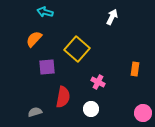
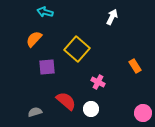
orange rectangle: moved 3 px up; rotated 40 degrees counterclockwise
red semicircle: moved 3 px right, 4 px down; rotated 60 degrees counterclockwise
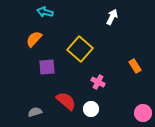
yellow square: moved 3 px right
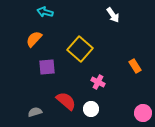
white arrow: moved 1 px right, 2 px up; rotated 119 degrees clockwise
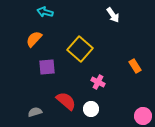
pink circle: moved 3 px down
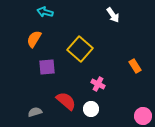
orange semicircle: rotated 12 degrees counterclockwise
pink cross: moved 2 px down
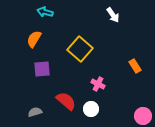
purple square: moved 5 px left, 2 px down
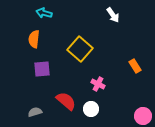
cyan arrow: moved 1 px left, 1 px down
orange semicircle: rotated 24 degrees counterclockwise
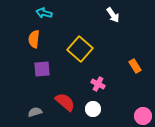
red semicircle: moved 1 px left, 1 px down
white circle: moved 2 px right
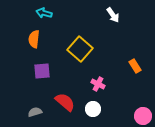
purple square: moved 2 px down
